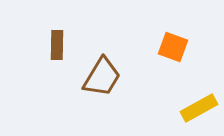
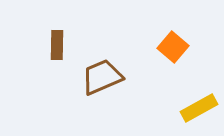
orange square: rotated 20 degrees clockwise
brown trapezoid: rotated 144 degrees counterclockwise
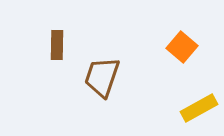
orange square: moved 9 px right
brown trapezoid: rotated 48 degrees counterclockwise
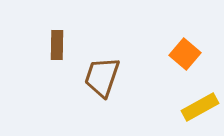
orange square: moved 3 px right, 7 px down
yellow rectangle: moved 1 px right, 1 px up
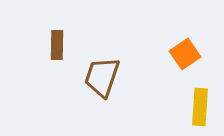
orange square: rotated 16 degrees clockwise
yellow rectangle: rotated 57 degrees counterclockwise
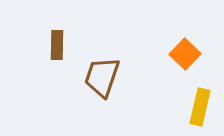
orange square: rotated 12 degrees counterclockwise
yellow rectangle: rotated 9 degrees clockwise
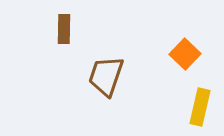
brown rectangle: moved 7 px right, 16 px up
brown trapezoid: moved 4 px right, 1 px up
